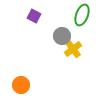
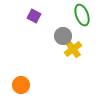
green ellipse: rotated 40 degrees counterclockwise
gray circle: moved 1 px right
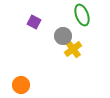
purple square: moved 6 px down
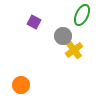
green ellipse: rotated 45 degrees clockwise
yellow cross: moved 1 px right, 1 px down
